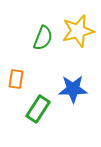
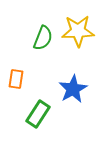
yellow star: rotated 12 degrees clockwise
blue star: rotated 28 degrees counterclockwise
green rectangle: moved 5 px down
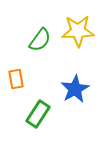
green semicircle: moved 3 px left, 2 px down; rotated 15 degrees clockwise
orange rectangle: rotated 18 degrees counterclockwise
blue star: moved 2 px right
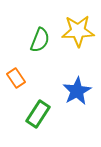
green semicircle: rotated 15 degrees counterclockwise
orange rectangle: moved 1 px up; rotated 24 degrees counterclockwise
blue star: moved 2 px right, 2 px down
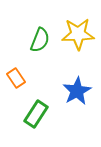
yellow star: moved 3 px down
green rectangle: moved 2 px left
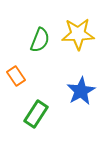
orange rectangle: moved 2 px up
blue star: moved 4 px right
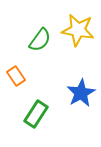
yellow star: moved 4 px up; rotated 12 degrees clockwise
green semicircle: rotated 15 degrees clockwise
blue star: moved 2 px down
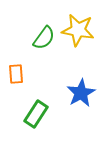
green semicircle: moved 4 px right, 2 px up
orange rectangle: moved 2 px up; rotated 30 degrees clockwise
